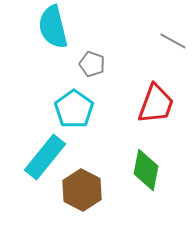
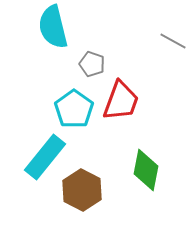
red trapezoid: moved 35 px left, 3 px up
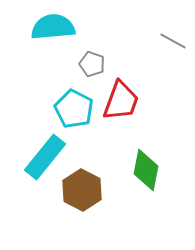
cyan semicircle: rotated 99 degrees clockwise
cyan pentagon: rotated 9 degrees counterclockwise
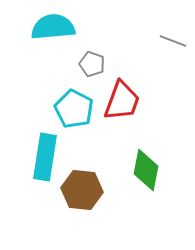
gray line: rotated 8 degrees counterclockwise
red trapezoid: moved 1 px right
cyan rectangle: rotated 30 degrees counterclockwise
brown hexagon: rotated 21 degrees counterclockwise
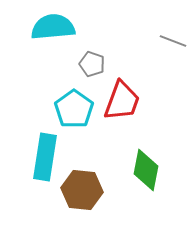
cyan pentagon: rotated 9 degrees clockwise
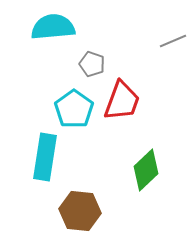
gray line: rotated 44 degrees counterclockwise
green diamond: rotated 36 degrees clockwise
brown hexagon: moved 2 px left, 21 px down
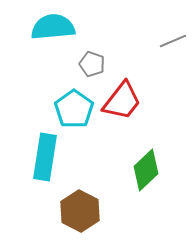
red trapezoid: rotated 18 degrees clockwise
brown hexagon: rotated 21 degrees clockwise
